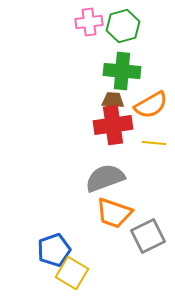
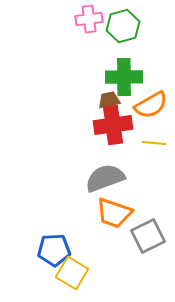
pink cross: moved 3 px up
green cross: moved 2 px right, 6 px down; rotated 6 degrees counterclockwise
brown trapezoid: moved 4 px left; rotated 15 degrees counterclockwise
blue pentagon: rotated 16 degrees clockwise
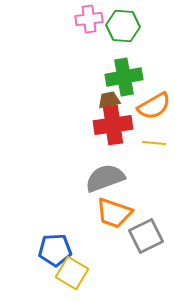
green hexagon: rotated 20 degrees clockwise
green cross: rotated 9 degrees counterclockwise
orange semicircle: moved 3 px right, 1 px down
gray square: moved 2 px left
blue pentagon: moved 1 px right
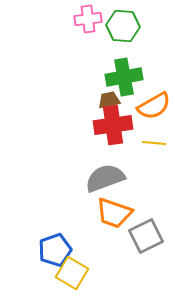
pink cross: moved 1 px left
blue pentagon: rotated 16 degrees counterclockwise
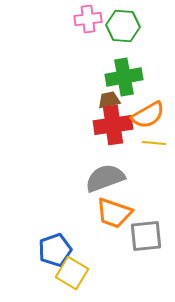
orange semicircle: moved 6 px left, 9 px down
gray square: rotated 20 degrees clockwise
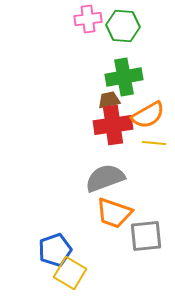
yellow square: moved 2 px left
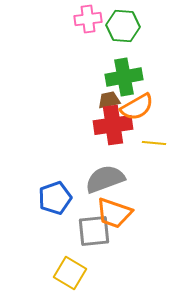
orange semicircle: moved 11 px left, 8 px up
gray semicircle: moved 1 px down
gray square: moved 52 px left, 5 px up
blue pentagon: moved 52 px up
